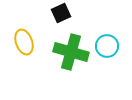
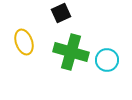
cyan circle: moved 14 px down
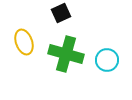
green cross: moved 5 px left, 2 px down
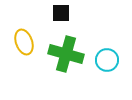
black square: rotated 24 degrees clockwise
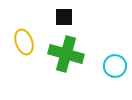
black square: moved 3 px right, 4 px down
cyan circle: moved 8 px right, 6 px down
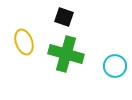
black square: rotated 18 degrees clockwise
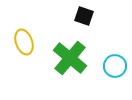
black square: moved 20 px right, 1 px up
green cross: moved 4 px right, 4 px down; rotated 24 degrees clockwise
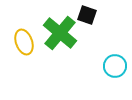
black square: moved 3 px right, 1 px up
green cross: moved 10 px left, 25 px up
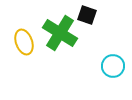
green cross: rotated 8 degrees counterclockwise
cyan circle: moved 2 px left
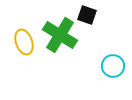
green cross: moved 2 px down
